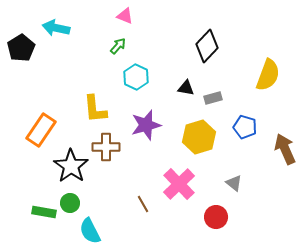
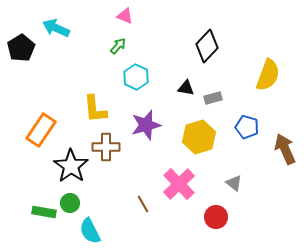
cyan arrow: rotated 12 degrees clockwise
blue pentagon: moved 2 px right
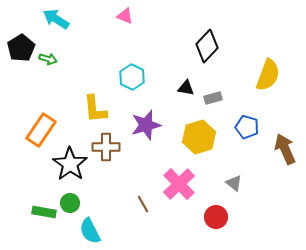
cyan arrow: moved 9 px up; rotated 8 degrees clockwise
green arrow: moved 70 px left, 13 px down; rotated 66 degrees clockwise
cyan hexagon: moved 4 px left
black star: moved 1 px left, 2 px up
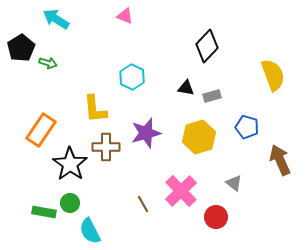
green arrow: moved 4 px down
yellow semicircle: moved 5 px right; rotated 40 degrees counterclockwise
gray rectangle: moved 1 px left, 2 px up
purple star: moved 8 px down
brown arrow: moved 5 px left, 11 px down
pink cross: moved 2 px right, 7 px down
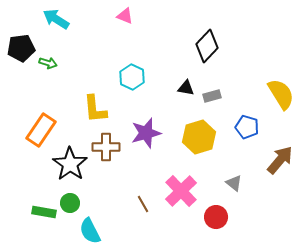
black pentagon: rotated 24 degrees clockwise
yellow semicircle: moved 8 px right, 19 px down; rotated 12 degrees counterclockwise
brown arrow: rotated 64 degrees clockwise
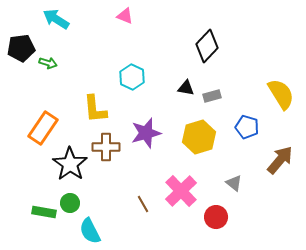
orange rectangle: moved 2 px right, 2 px up
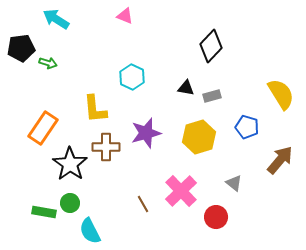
black diamond: moved 4 px right
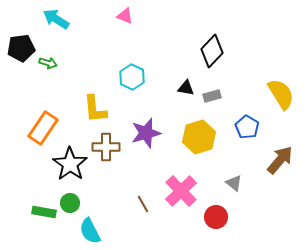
black diamond: moved 1 px right, 5 px down
blue pentagon: rotated 15 degrees clockwise
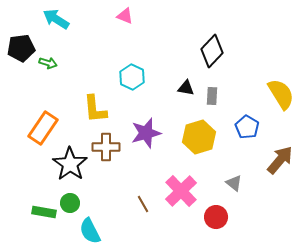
gray rectangle: rotated 72 degrees counterclockwise
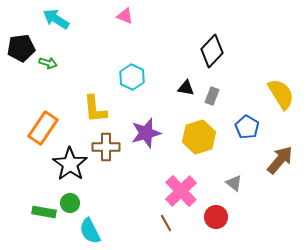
gray rectangle: rotated 18 degrees clockwise
brown line: moved 23 px right, 19 px down
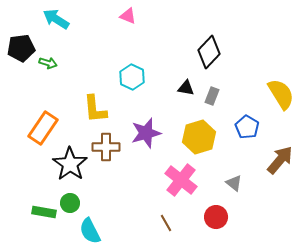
pink triangle: moved 3 px right
black diamond: moved 3 px left, 1 px down
pink cross: moved 11 px up; rotated 8 degrees counterclockwise
